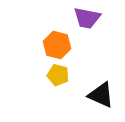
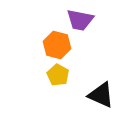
purple trapezoid: moved 7 px left, 2 px down
yellow pentagon: rotated 15 degrees clockwise
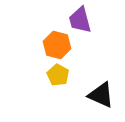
purple trapezoid: rotated 64 degrees clockwise
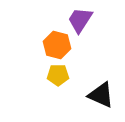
purple trapezoid: rotated 48 degrees clockwise
yellow pentagon: rotated 30 degrees counterclockwise
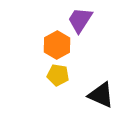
orange hexagon: rotated 16 degrees clockwise
yellow pentagon: rotated 10 degrees clockwise
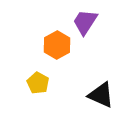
purple trapezoid: moved 5 px right, 2 px down
yellow pentagon: moved 20 px left, 8 px down; rotated 20 degrees clockwise
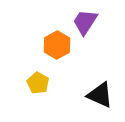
black triangle: moved 1 px left
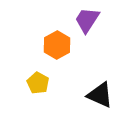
purple trapezoid: moved 2 px right, 2 px up
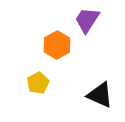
yellow pentagon: rotated 15 degrees clockwise
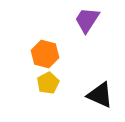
orange hexagon: moved 12 px left, 9 px down; rotated 16 degrees counterclockwise
yellow pentagon: moved 10 px right
